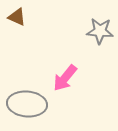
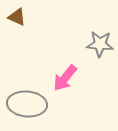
gray star: moved 13 px down
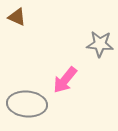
pink arrow: moved 2 px down
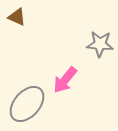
gray ellipse: rotated 54 degrees counterclockwise
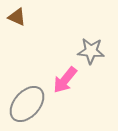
gray star: moved 9 px left, 7 px down
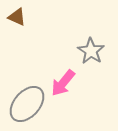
gray star: rotated 28 degrees clockwise
pink arrow: moved 2 px left, 3 px down
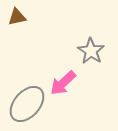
brown triangle: rotated 36 degrees counterclockwise
pink arrow: rotated 8 degrees clockwise
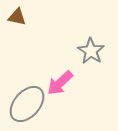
brown triangle: rotated 24 degrees clockwise
pink arrow: moved 3 px left
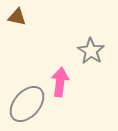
pink arrow: moved 1 px up; rotated 140 degrees clockwise
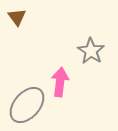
brown triangle: rotated 42 degrees clockwise
gray ellipse: moved 1 px down
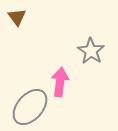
gray ellipse: moved 3 px right, 2 px down
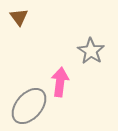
brown triangle: moved 2 px right
gray ellipse: moved 1 px left, 1 px up
